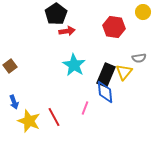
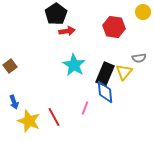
black rectangle: moved 1 px left, 1 px up
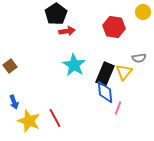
pink line: moved 33 px right
red line: moved 1 px right, 1 px down
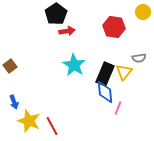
red line: moved 3 px left, 8 px down
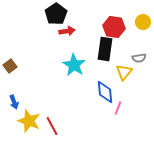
yellow circle: moved 10 px down
black rectangle: moved 25 px up; rotated 15 degrees counterclockwise
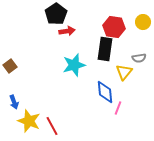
cyan star: rotated 25 degrees clockwise
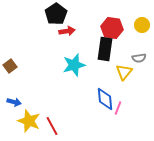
yellow circle: moved 1 px left, 3 px down
red hexagon: moved 2 px left, 1 px down
blue diamond: moved 7 px down
blue arrow: rotated 56 degrees counterclockwise
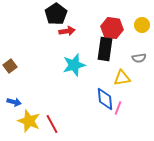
yellow triangle: moved 2 px left, 6 px down; rotated 42 degrees clockwise
red line: moved 2 px up
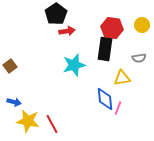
yellow star: moved 1 px left; rotated 10 degrees counterclockwise
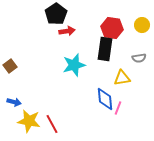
yellow star: moved 1 px right
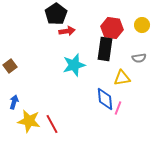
blue arrow: rotated 88 degrees counterclockwise
